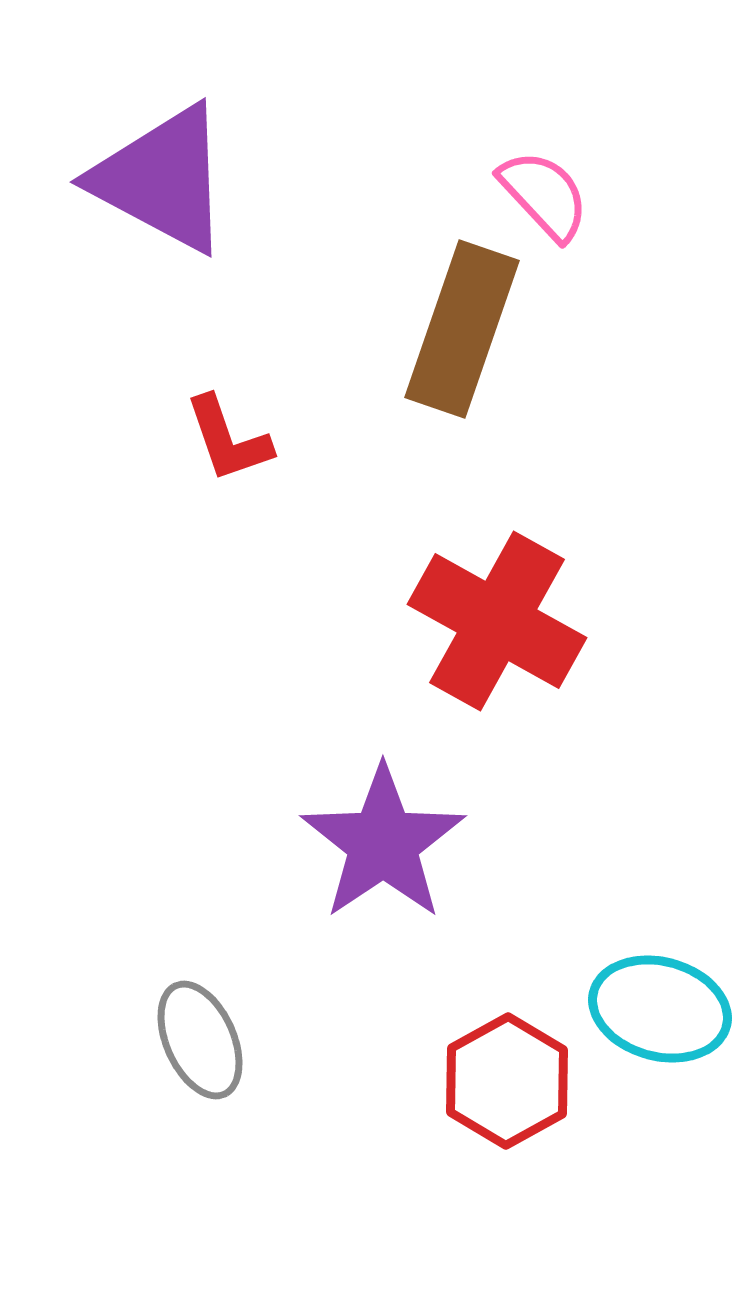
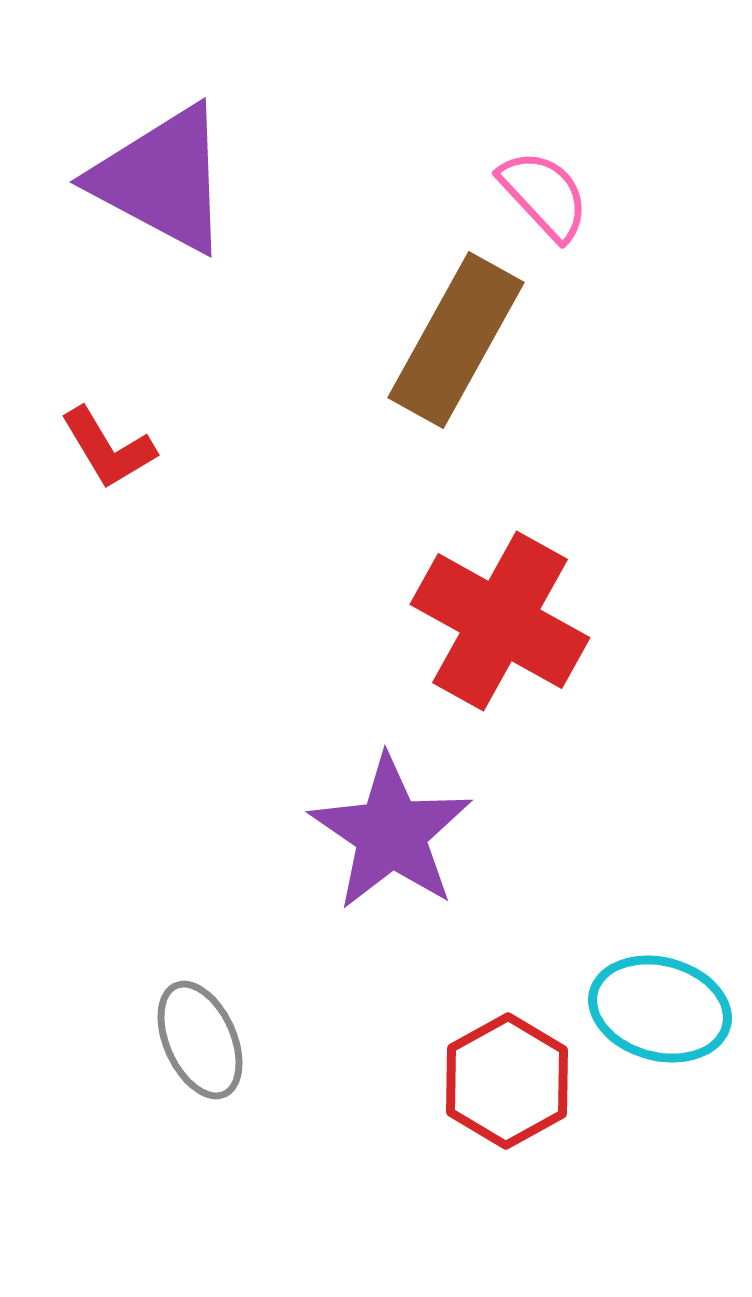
brown rectangle: moved 6 px left, 11 px down; rotated 10 degrees clockwise
red L-shape: moved 120 px left, 9 px down; rotated 12 degrees counterclockwise
red cross: moved 3 px right
purple star: moved 8 px right, 10 px up; rotated 4 degrees counterclockwise
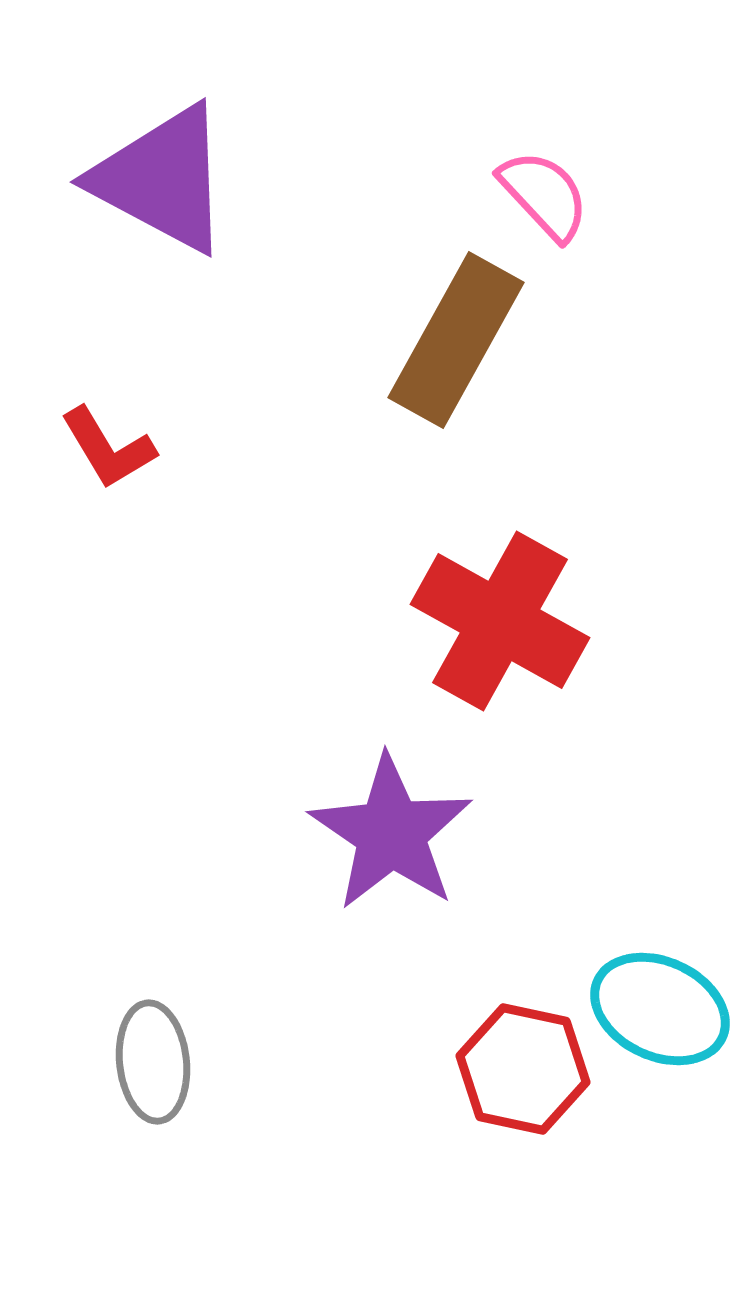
cyan ellipse: rotated 10 degrees clockwise
gray ellipse: moved 47 px left, 22 px down; rotated 18 degrees clockwise
red hexagon: moved 16 px right, 12 px up; rotated 19 degrees counterclockwise
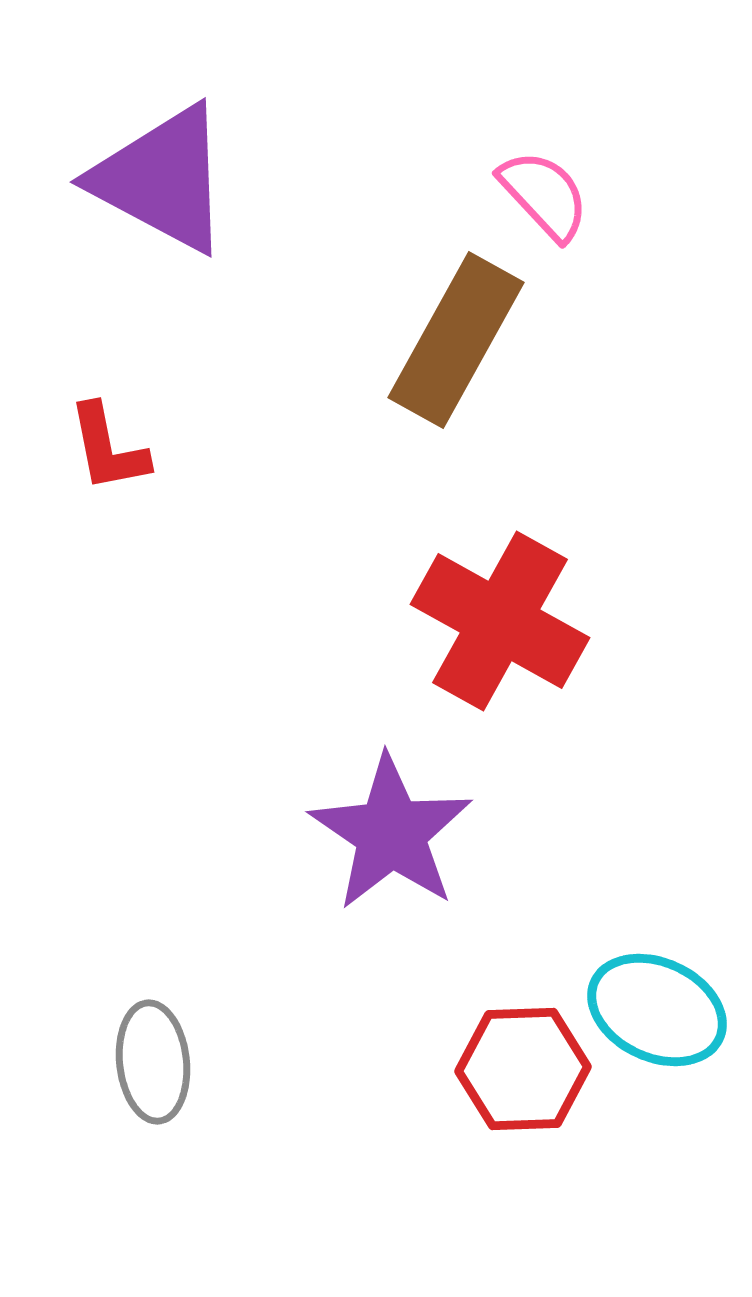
red L-shape: rotated 20 degrees clockwise
cyan ellipse: moved 3 px left, 1 px down
red hexagon: rotated 14 degrees counterclockwise
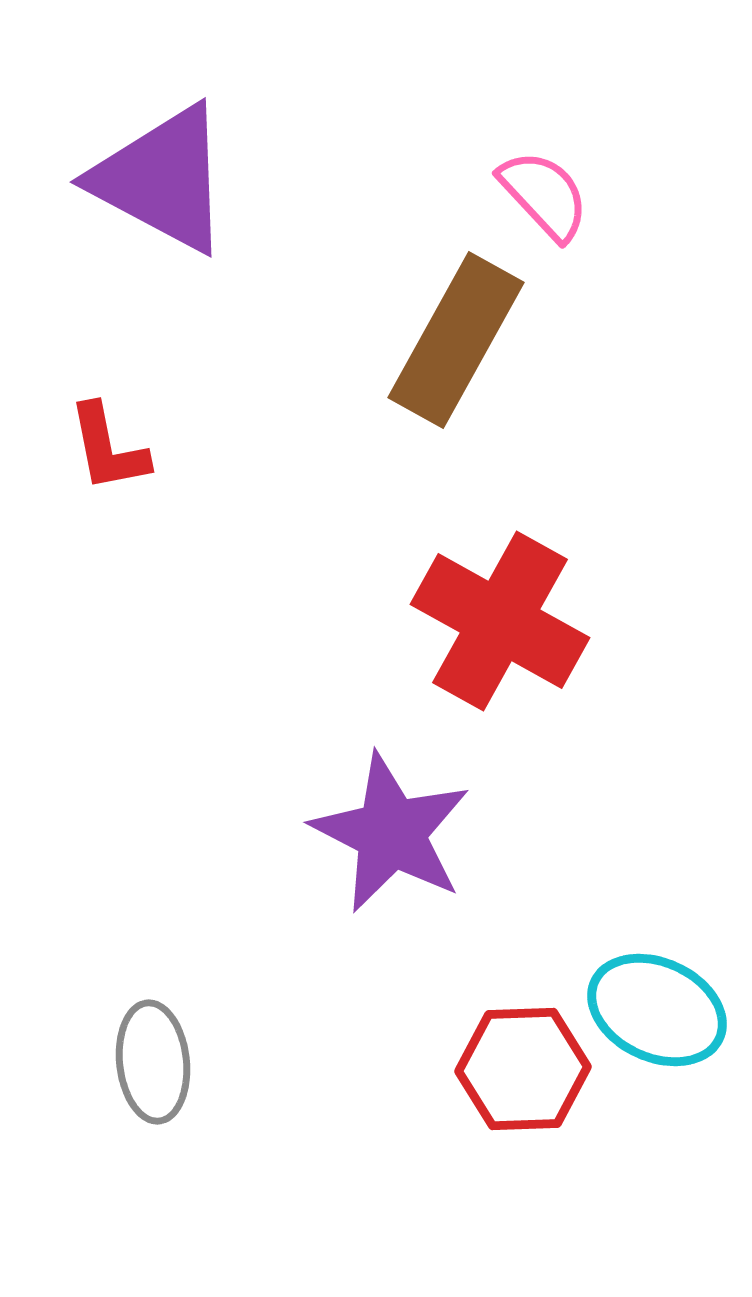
purple star: rotated 7 degrees counterclockwise
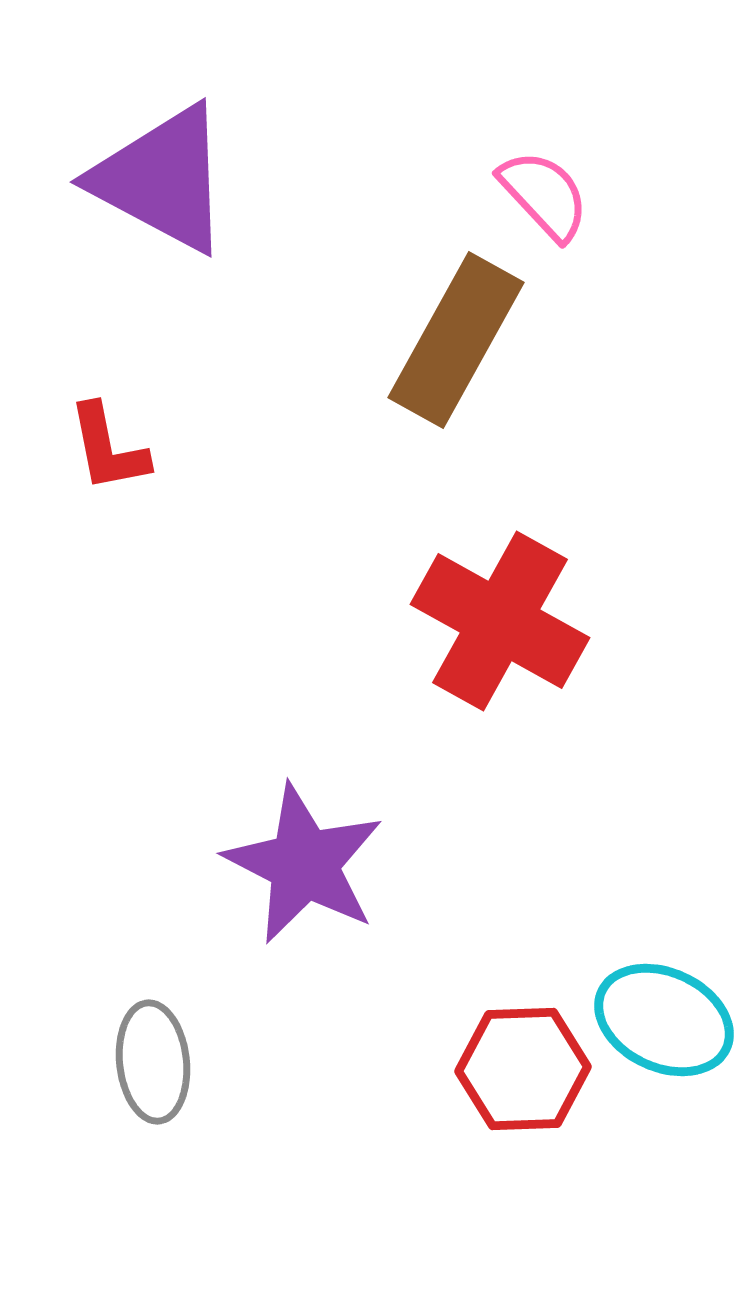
purple star: moved 87 px left, 31 px down
cyan ellipse: moved 7 px right, 10 px down
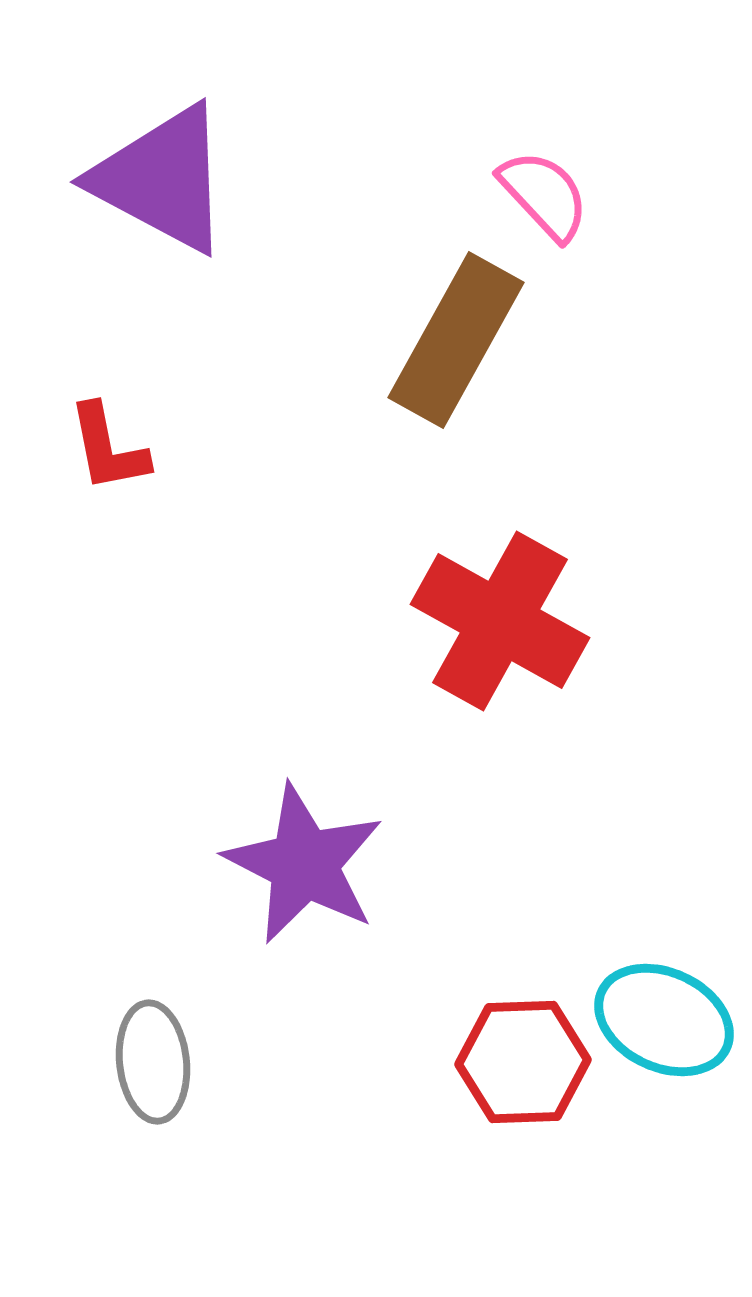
red hexagon: moved 7 px up
